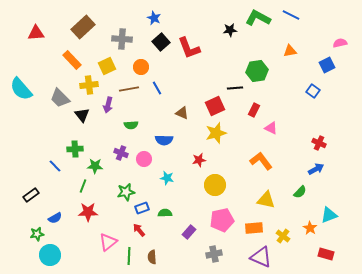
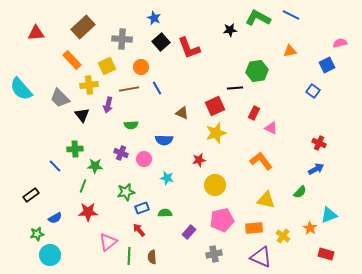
red rectangle at (254, 110): moved 3 px down
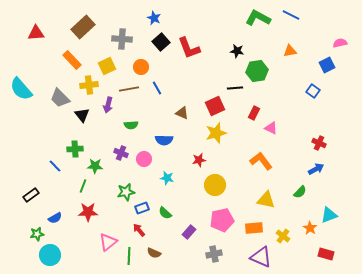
black star at (230, 30): moved 7 px right, 21 px down; rotated 16 degrees clockwise
green semicircle at (165, 213): rotated 136 degrees counterclockwise
brown semicircle at (152, 257): moved 2 px right, 4 px up; rotated 64 degrees counterclockwise
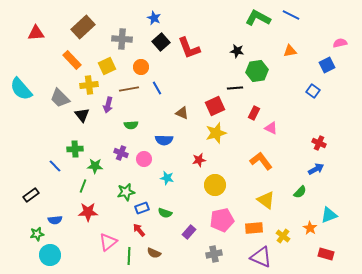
yellow triangle at (266, 200): rotated 24 degrees clockwise
green semicircle at (165, 213): rotated 24 degrees counterclockwise
blue semicircle at (55, 218): moved 2 px down; rotated 24 degrees clockwise
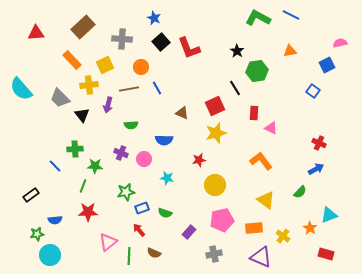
black star at (237, 51): rotated 24 degrees clockwise
yellow square at (107, 66): moved 2 px left, 1 px up
black line at (235, 88): rotated 63 degrees clockwise
red rectangle at (254, 113): rotated 24 degrees counterclockwise
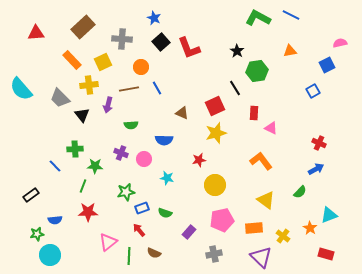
yellow square at (105, 65): moved 2 px left, 3 px up
blue square at (313, 91): rotated 24 degrees clockwise
purple triangle at (261, 257): rotated 20 degrees clockwise
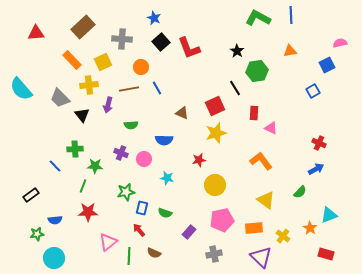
blue line at (291, 15): rotated 60 degrees clockwise
blue rectangle at (142, 208): rotated 56 degrees counterclockwise
cyan circle at (50, 255): moved 4 px right, 3 px down
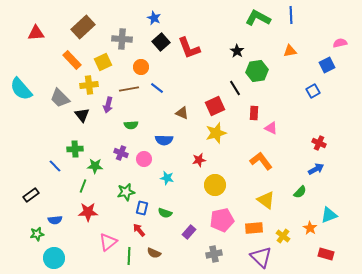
blue line at (157, 88): rotated 24 degrees counterclockwise
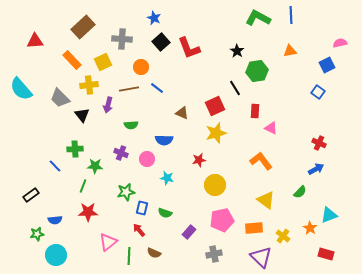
red triangle at (36, 33): moved 1 px left, 8 px down
blue square at (313, 91): moved 5 px right, 1 px down; rotated 24 degrees counterclockwise
red rectangle at (254, 113): moved 1 px right, 2 px up
pink circle at (144, 159): moved 3 px right
cyan circle at (54, 258): moved 2 px right, 3 px up
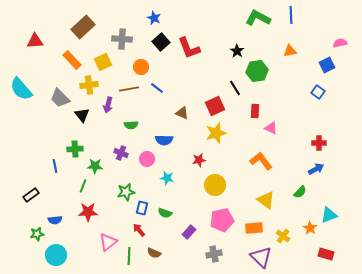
red cross at (319, 143): rotated 24 degrees counterclockwise
blue line at (55, 166): rotated 32 degrees clockwise
